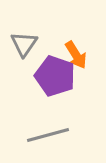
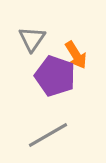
gray triangle: moved 8 px right, 5 px up
gray line: rotated 15 degrees counterclockwise
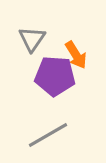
purple pentagon: rotated 15 degrees counterclockwise
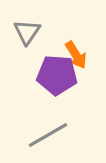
gray triangle: moved 5 px left, 7 px up
purple pentagon: moved 2 px right, 1 px up
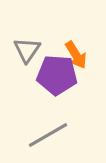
gray triangle: moved 18 px down
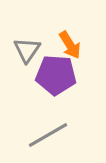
orange arrow: moved 6 px left, 10 px up
purple pentagon: moved 1 px left
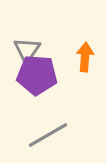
orange arrow: moved 15 px right, 12 px down; rotated 144 degrees counterclockwise
purple pentagon: moved 19 px left
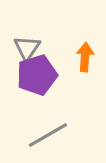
gray triangle: moved 2 px up
purple pentagon: rotated 21 degrees counterclockwise
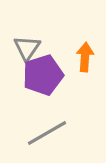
purple pentagon: moved 6 px right
gray line: moved 1 px left, 2 px up
